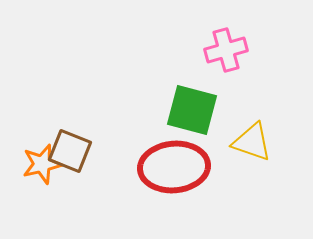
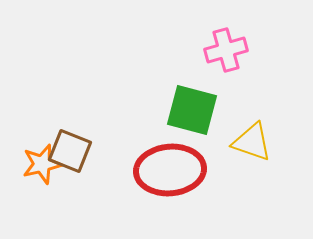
red ellipse: moved 4 px left, 3 px down
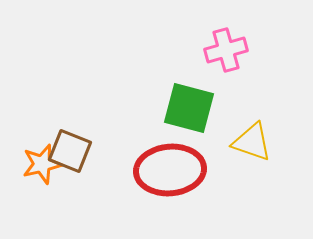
green square: moved 3 px left, 2 px up
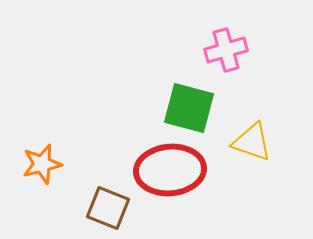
brown square: moved 38 px right, 57 px down
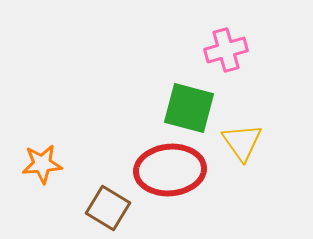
yellow triangle: moved 10 px left; rotated 36 degrees clockwise
orange star: rotated 9 degrees clockwise
brown square: rotated 9 degrees clockwise
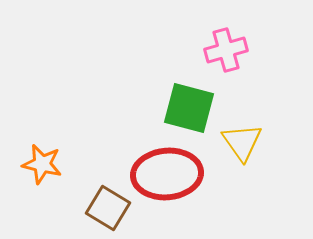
orange star: rotated 18 degrees clockwise
red ellipse: moved 3 px left, 4 px down
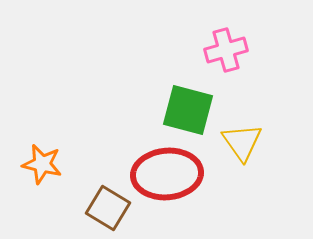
green square: moved 1 px left, 2 px down
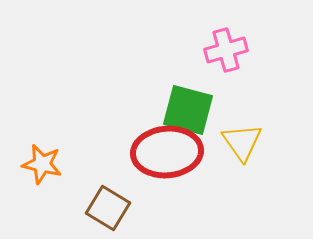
red ellipse: moved 22 px up
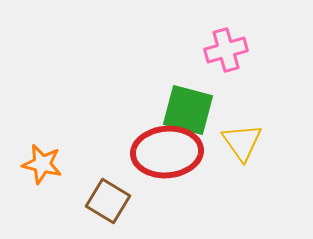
brown square: moved 7 px up
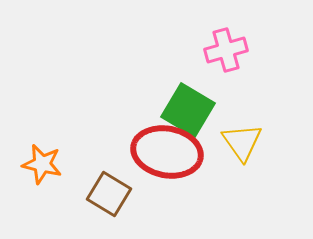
green square: rotated 16 degrees clockwise
red ellipse: rotated 16 degrees clockwise
brown square: moved 1 px right, 7 px up
